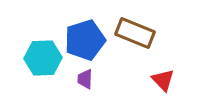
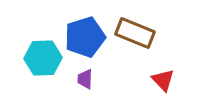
blue pentagon: moved 3 px up
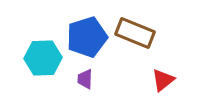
blue pentagon: moved 2 px right
red triangle: rotated 35 degrees clockwise
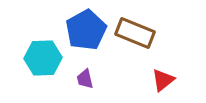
blue pentagon: moved 1 px left, 7 px up; rotated 12 degrees counterclockwise
purple trapezoid: rotated 15 degrees counterclockwise
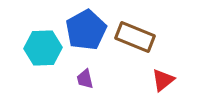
brown rectangle: moved 4 px down
cyan hexagon: moved 10 px up
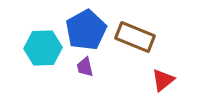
purple trapezoid: moved 12 px up
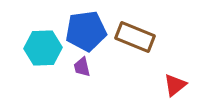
blue pentagon: moved 1 px down; rotated 21 degrees clockwise
purple trapezoid: moved 3 px left
red triangle: moved 12 px right, 5 px down
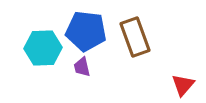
blue pentagon: rotated 15 degrees clockwise
brown rectangle: rotated 48 degrees clockwise
red triangle: moved 8 px right; rotated 10 degrees counterclockwise
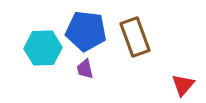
purple trapezoid: moved 3 px right, 2 px down
